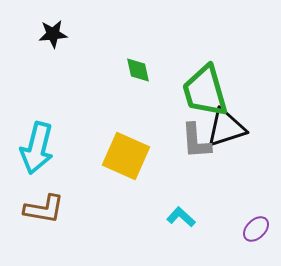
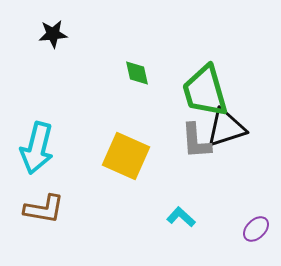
green diamond: moved 1 px left, 3 px down
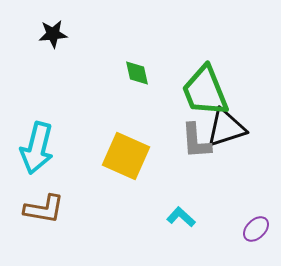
green trapezoid: rotated 6 degrees counterclockwise
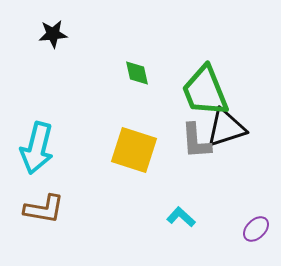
yellow square: moved 8 px right, 6 px up; rotated 6 degrees counterclockwise
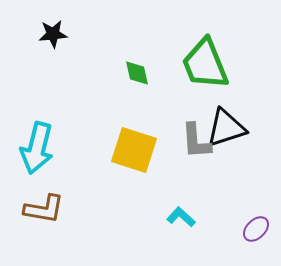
green trapezoid: moved 27 px up
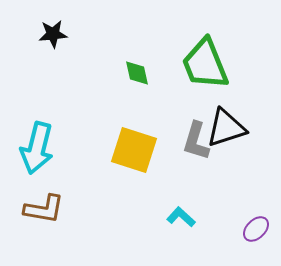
gray L-shape: rotated 21 degrees clockwise
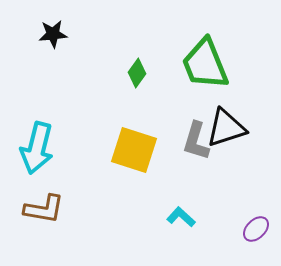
green diamond: rotated 48 degrees clockwise
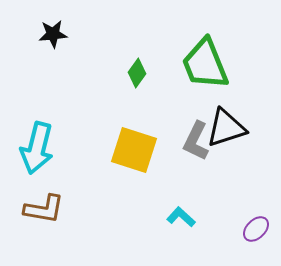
gray L-shape: rotated 9 degrees clockwise
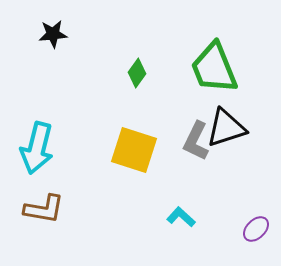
green trapezoid: moved 9 px right, 4 px down
